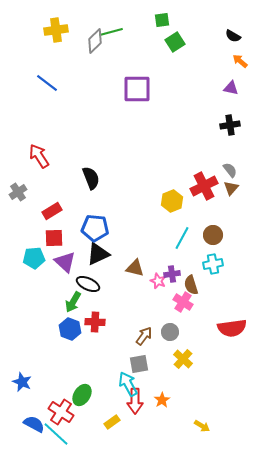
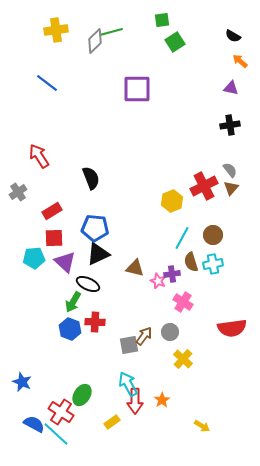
brown semicircle at (191, 285): moved 23 px up
gray square at (139, 364): moved 10 px left, 19 px up
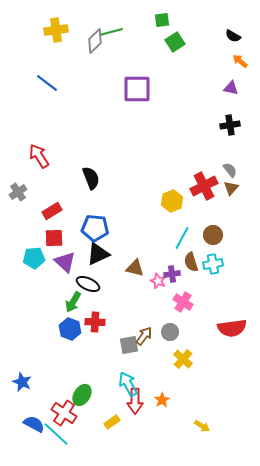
red cross at (61, 412): moved 3 px right, 1 px down
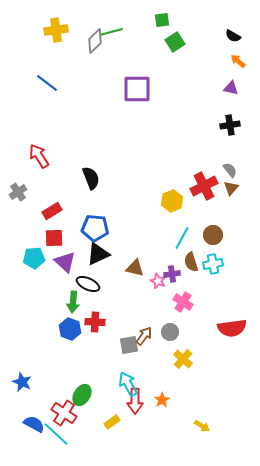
orange arrow at (240, 61): moved 2 px left
green arrow at (73, 302): rotated 25 degrees counterclockwise
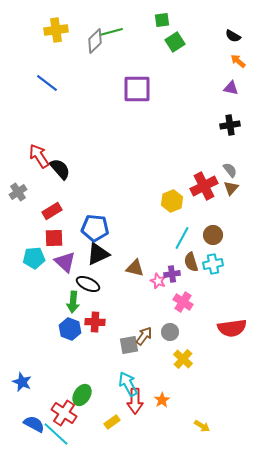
black semicircle at (91, 178): moved 31 px left, 9 px up; rotated 20 degrees counterclockwise
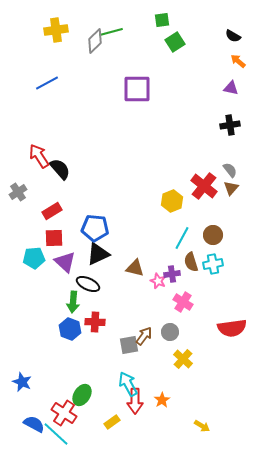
blue line at (47, 83): rotated 65 degrees counterclockwise
red cross at (204, 186): rotated 24 degrees counterclockwise
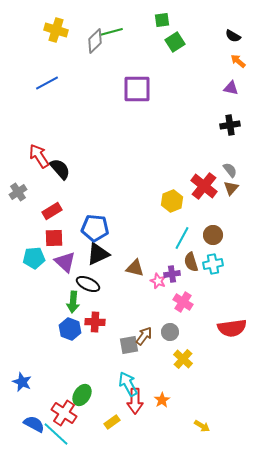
yellow cross at (56, 30): rotated 25 degrees clockwise
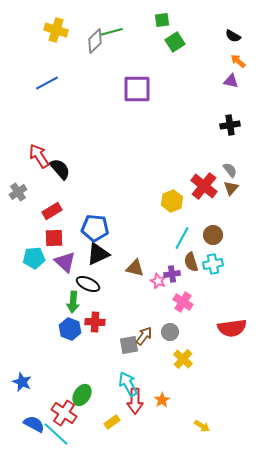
purple triangle at (231, 88): moved 7 px up
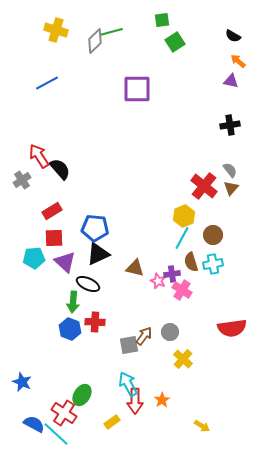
gray cross at (18, 192): moved 4 px right, 12 px up
yellow hexagon at (172, 201): moved 12 px right, 15 px down
pink cross at (183, 302): moved 1 px left, 12 px up
